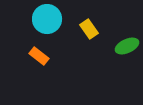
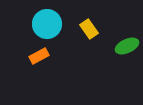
cyan circle: moved 5 px down
orange rectangle: rotated 66 degrees counterclockwise
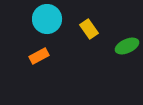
cyan circle: moved 5 px up
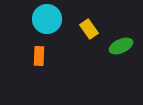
green ellipse: moved 6 px left
orange rectangle: rotated 60 degrees counterclockwise
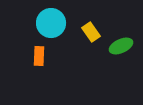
cyan circle: moved 4 px right, 4 px down
yellow rectangle: moved 2 px right, 3 px down
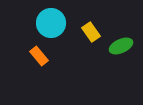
orange rectangle: rotated 42 degrees counterclockwise
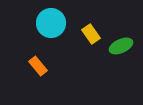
yellow rectangle: moved 2 px down
orange rectangle: moved 1 px left, 10 px down
